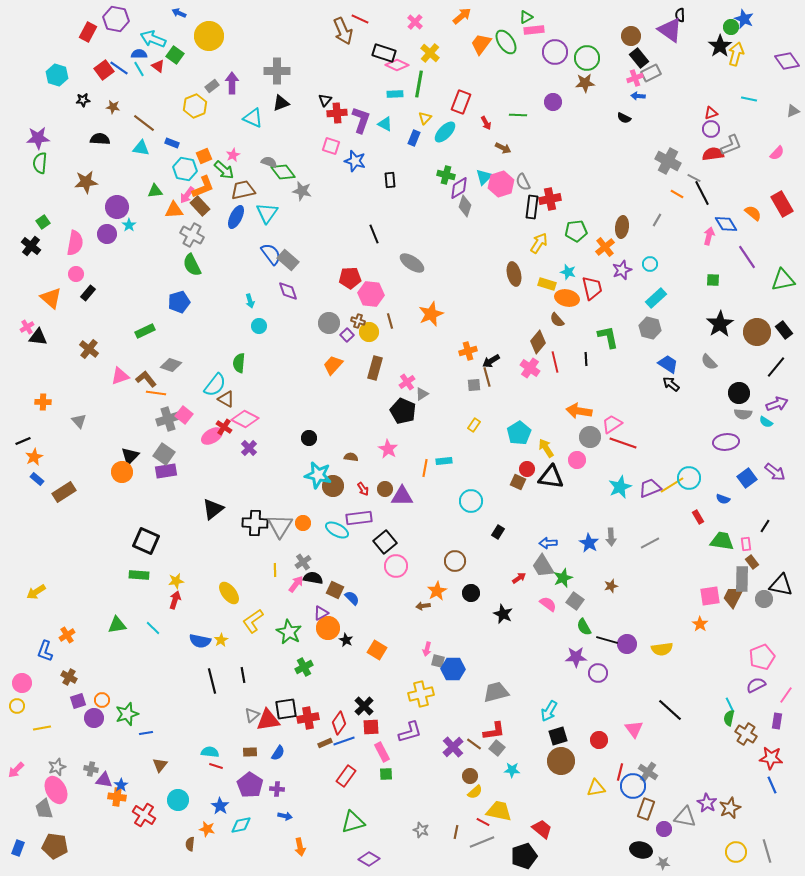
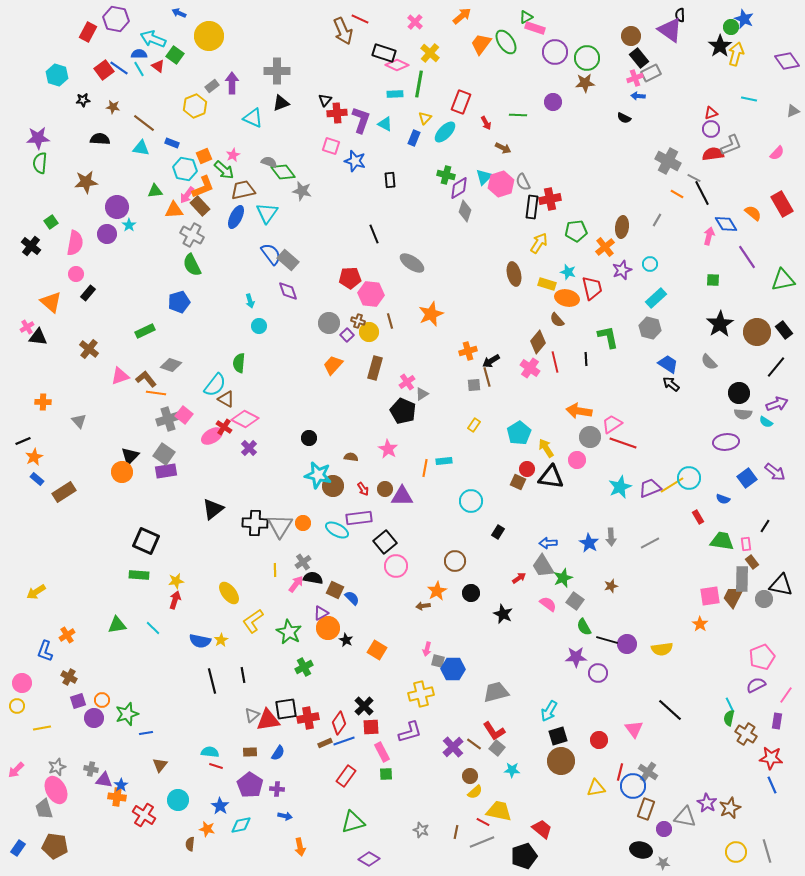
pink rectangle at (534, 30): moved 1 px right, 2 px up; rotated 24 degrees clockwise
gray diamond at (465, 206): moved 5 px down
green square at (43, 222): moved 8 px right
orange triangle at (51, 298): moved 4 px down
red L-shape at (494, 731): rotated 65 degrees clockwise
blue rectangle at (18, 848): rotated 14 degrees clockwise
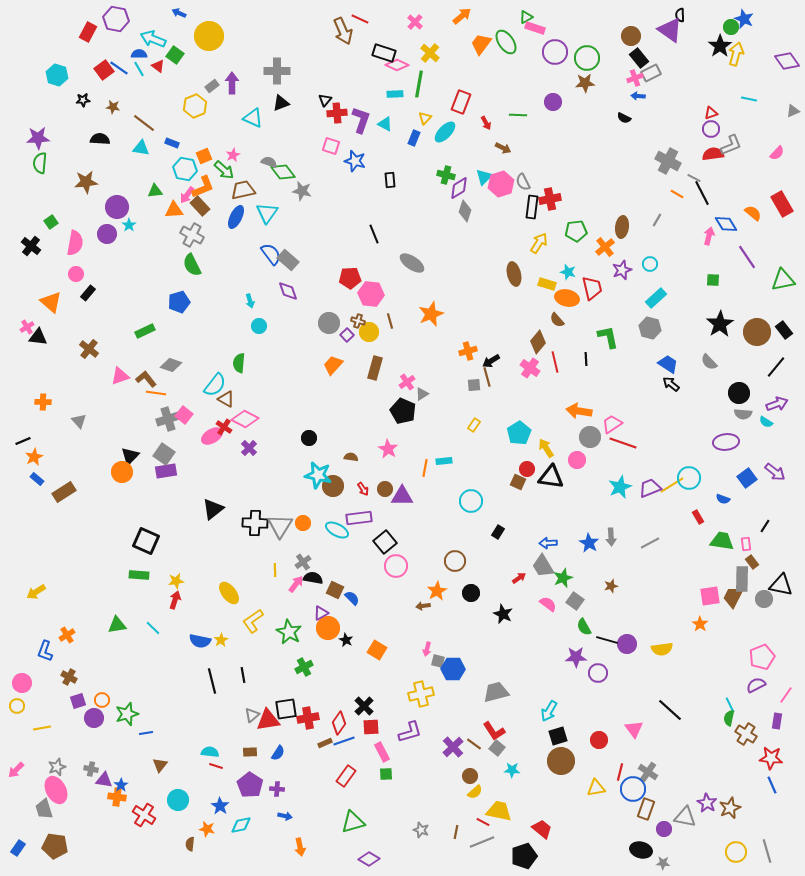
blue circle at (633, 786): moved 3 px down
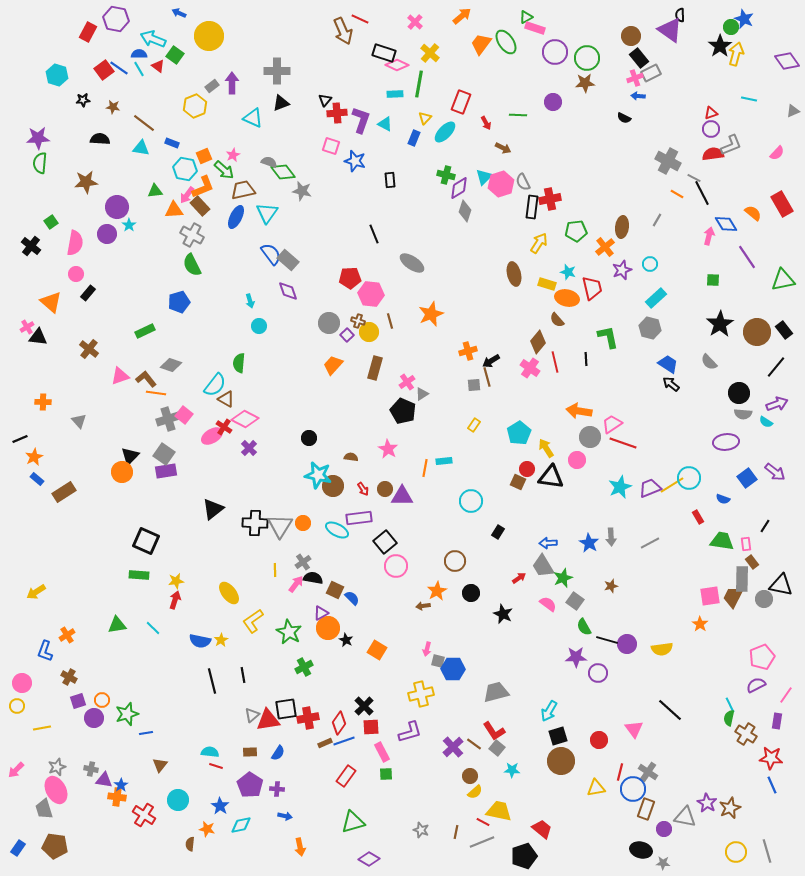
black line at (23, 441): moved 3 px left, 2 px up
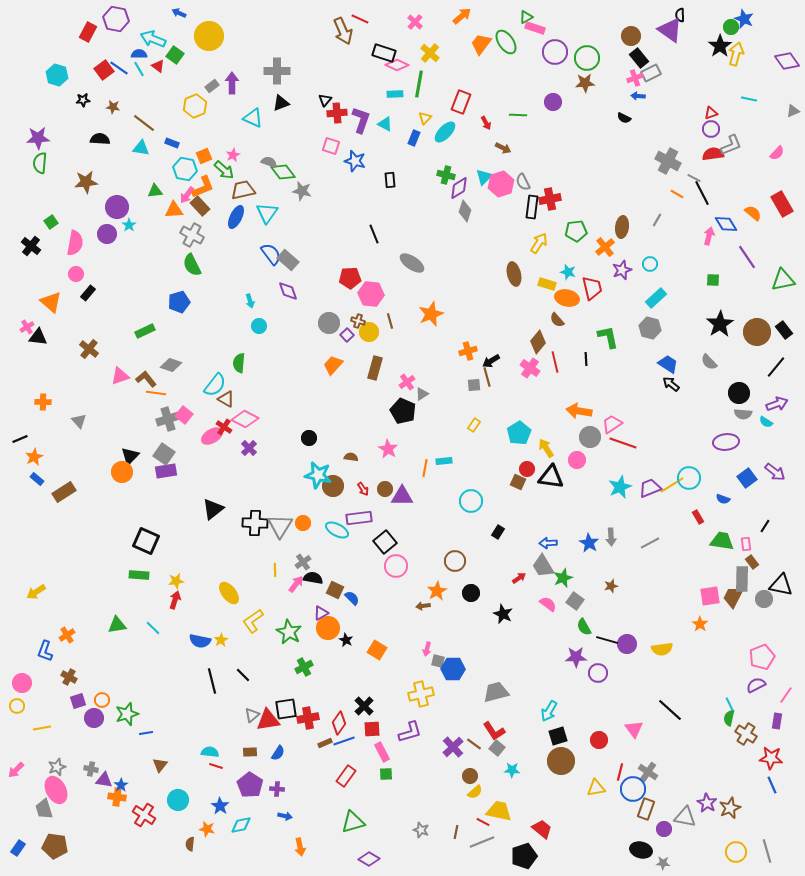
black line at (243, 675): rotated 35 degrees counterclockwise
red square at (371, 727): moved 1 px right, 2 px down
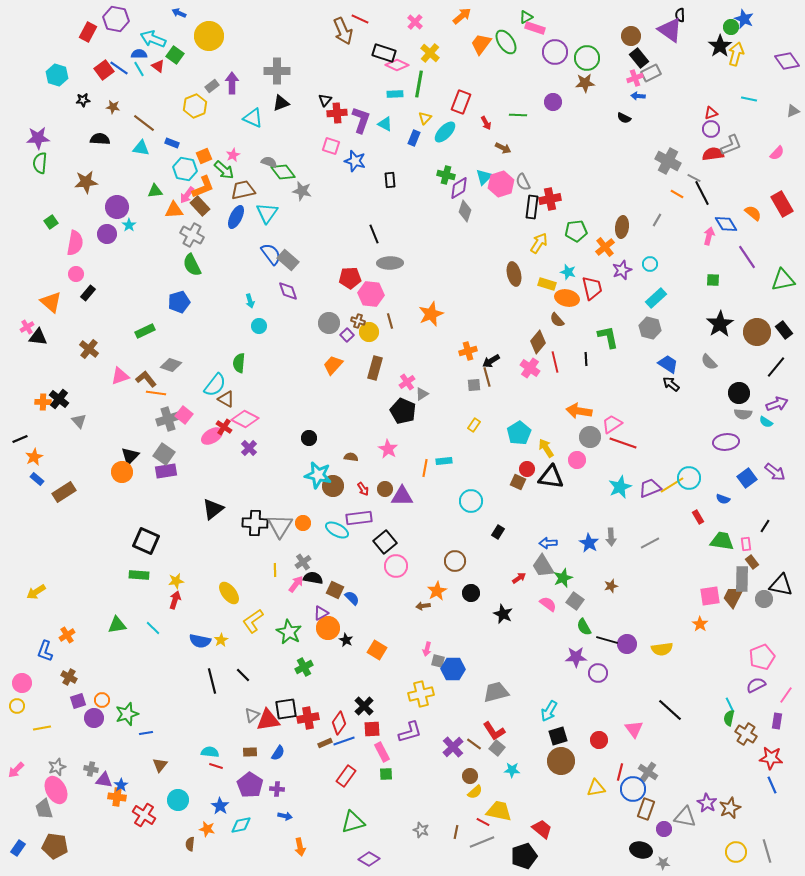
black cross at (31, 246): moved 28 px right, 153 px down
gray ellipse at (412, 263): moved 22 px left; rotated 35 degrees counterclockwise
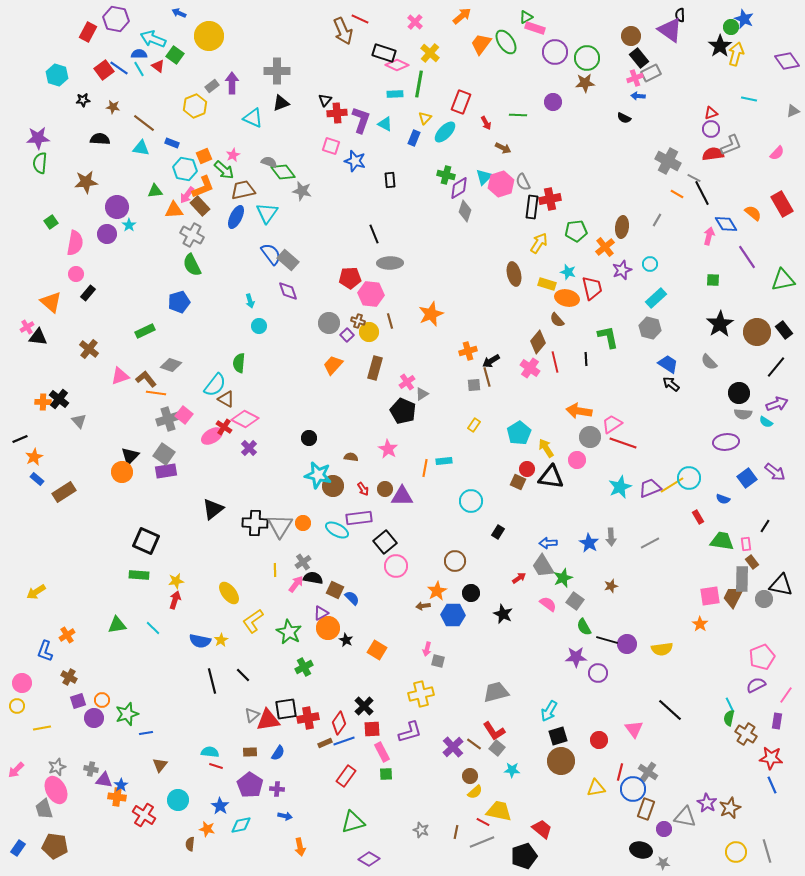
blue hexagon at (453, 669): moved 54 px up
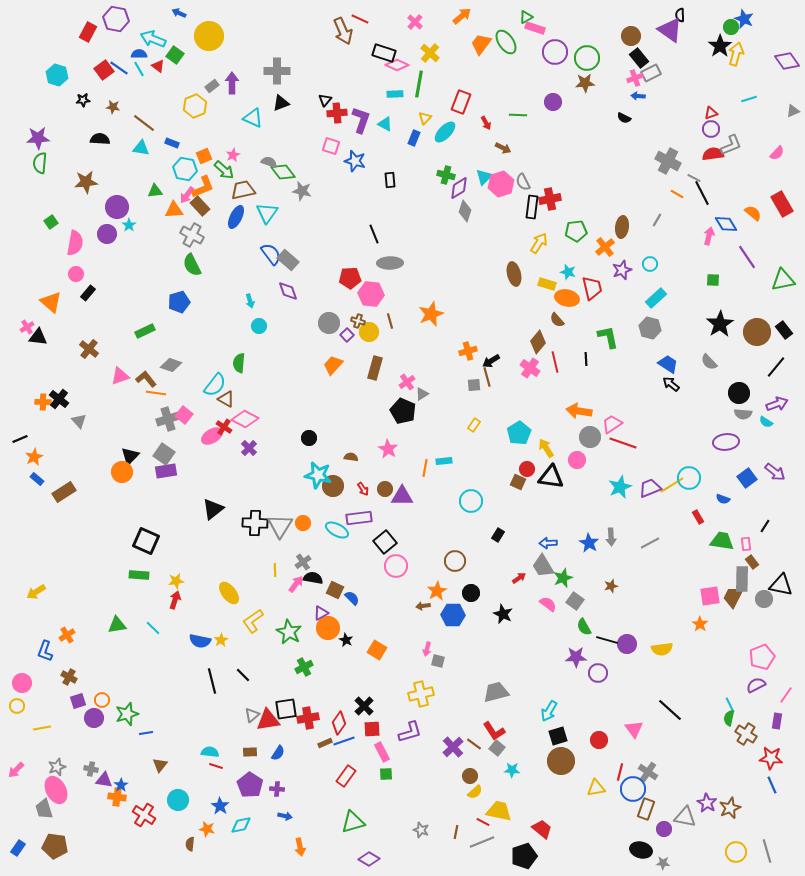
cyan line at (749, 99): rotated 28 degrees counterclockwise
black rectangle at (498, 532): moved 3 px down
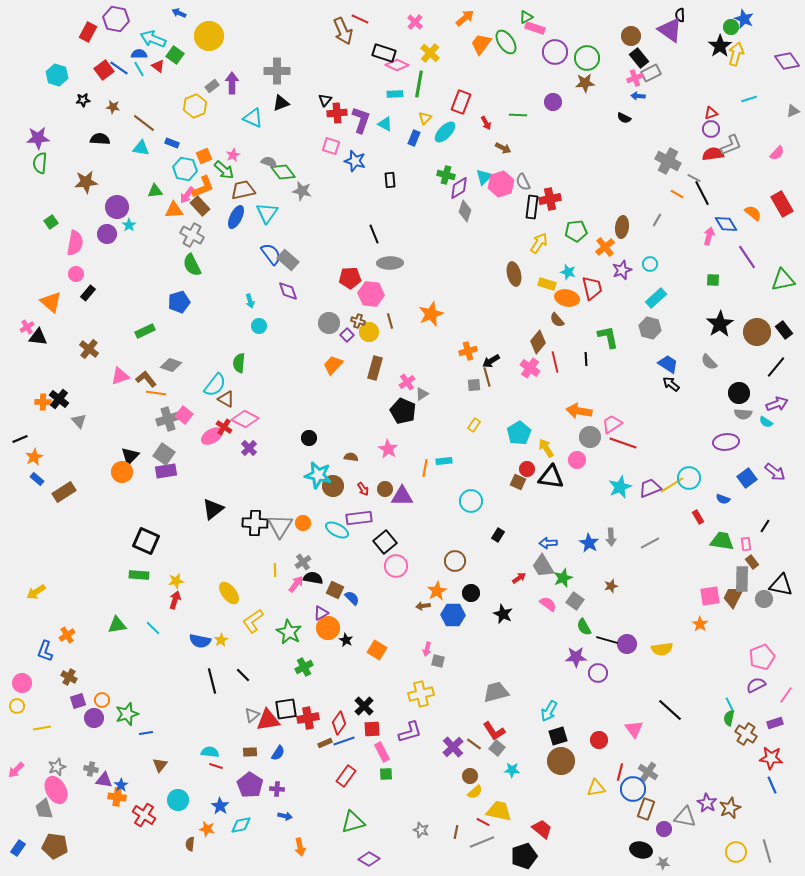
orange arrow at (462, 16): moved 3 px right, 2 px down
purple rectangle at (777, 721): moved 2 px left, 2 px down; rotated 63 degrees clockwise
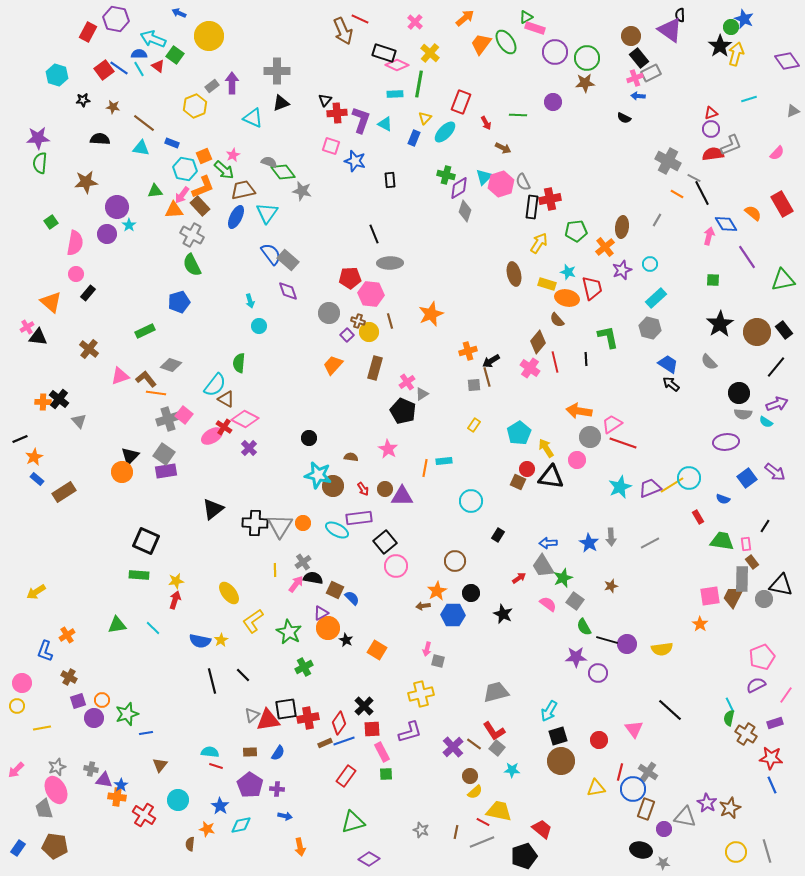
pink arrow at (187, 195): moved 5 px left
gray circle at (329, 323): moved 10 px up
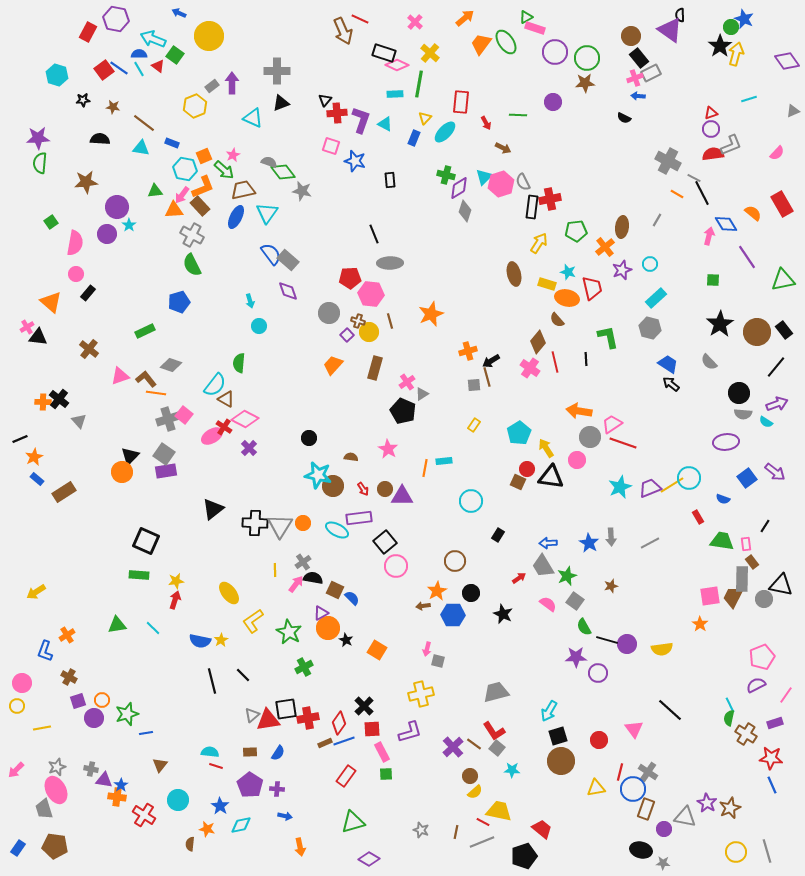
red rectangle at (461, 102): rotated 15 degrees counterclockwise
green star at (563, 578): moved 4 px right, 2 px up
